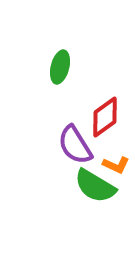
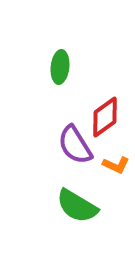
green ellipse: rotated 8 degrees counterclockwise
green semicircle: moved 18 px left, 20 px down
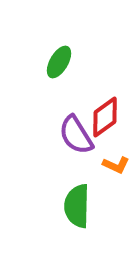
green ellipse: moved 1 px left, 5 px up; rotated 24 degrees clockwise
purple semicircle: moved 1 px right, 10 px up
green semicircle: rotated 60 degrees clockwise
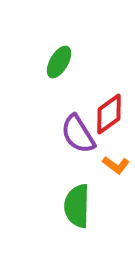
red diamond: moved 4 px right, 3 px up
purple semicircle: moved 2 px right, 1 px up
orange L-shape: rotated 12 degrees clockwise
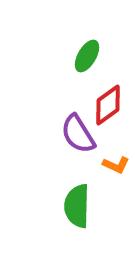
green ellipse: moved 28 px right, 6 px up
red diamond: moved 1 px left, 9 px up
orange L-shape: rotated 12 degrees counterclockwise
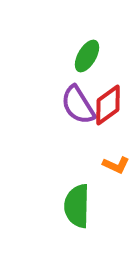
purple semicircle: moved 29 px up
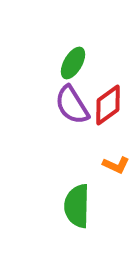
green ellipse: moved 14 px left, 7 px down
purple semicircle: moved 6 px left
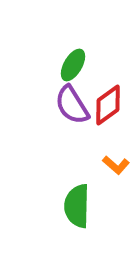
green ellipse: moved 2 px down
orange L-shape: rotated 16 degrees clockwise
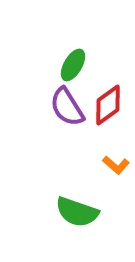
purple semicircle: moved 5 px left, 2 px down
green semicircle: moved 6 px down; rotated 72 degrees counterclockwise
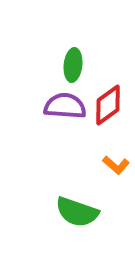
green ellipse: rotated 24 degrees counterclockwise
purple semicircle: moved 2 px left, 1 px up; rotated 126 degrees clockwise
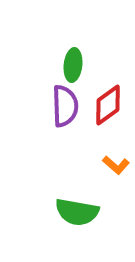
purple semicircle: rotated 84 degrees clockwise
green semicircle: rotated 9 degrees counterclockwise
